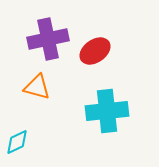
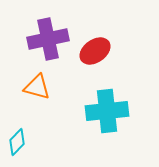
cyan diamond: rotated 20 degrees counterclockwise
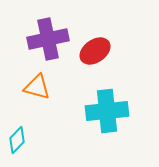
cyan diamond: moved 2 px up
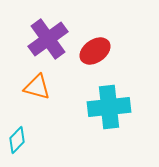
purple cross: rotated 24 degrees counterclockwise
cyan cross: moved 2 px right, 4 px up
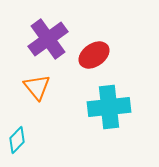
red ellipse: moved 1 px left, 4 px down
orange triangle: rotated 36 degrees clockwise
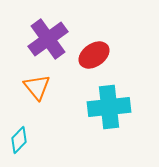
cyan diamond: moved 2 px right
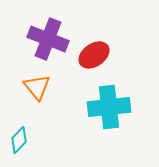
purple cross: rotated 33 degrees counterclockwise
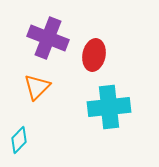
purple cross: moved 1 px up
red ellipse: rotated 44 degrees counterclockwise
orange triangle: rotated 24 degrees clockwise
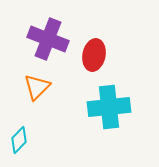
purple cross: moved 1 px down
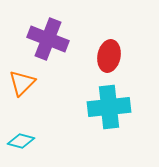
red ellipse: moved 15 px right, 1 px down
orange triangle: moved 15 px left, 4 px up
cyan diamond: moved 2 px right, 1 px down; rotated 60 degrees clockwise
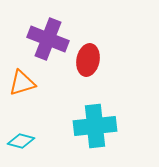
red ellipse: moved 21 px left, 4 px down
orange triangle: rotated 28 degrees clockwise
cyan cross: moved 14 px left, 19 px down
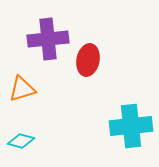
purple cross: rotated 27 degrees counterclockwise
orange triangle: moved 6 px down
cyan cross: moved 36 px right
